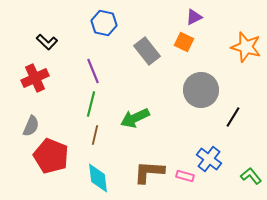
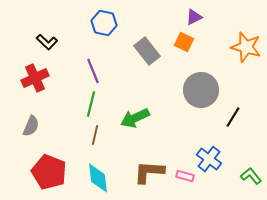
red pentagon: moved 2 px left, 16 px down
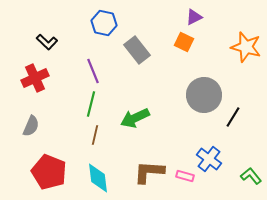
gray rectangle: moved 10 px left, 1 px up
gray circle: moved 3 px right, 5 px down
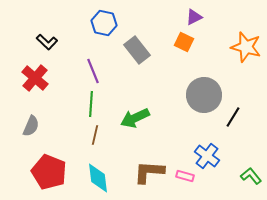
red cross: rotated 24 degrees counterclockwise
green line: rotated 10 degrees counterclockwise
blue cross: moved 2 px left, 3 px up
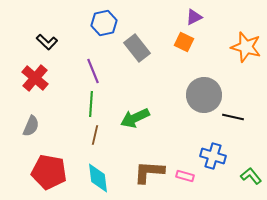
blue hexagon: rotated 25 degrees counterclockwise
gray rectangle: moved 2 px up
black line: rotated 70 degrees clockwise
blue cross: moved 6 px right; rotated 20 degrees counterclockwise
red pentagon: rotated 12 degrees counterclockwise
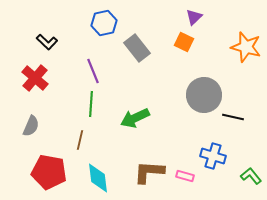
purple triangle: rotated 18 degrees counterclockwise
brown line: moved 15 px left, 5 px down
